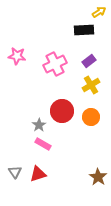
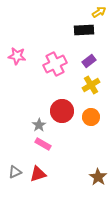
gray triangle: rotated 40 degrees clockwise
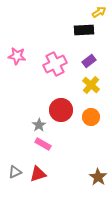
yellow cross: rotated 18 degrees counterclockwise
red circle: moved 1 px left, 1 px up
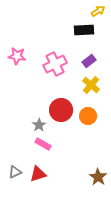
yellow arrow: moved 1 px left, 1 px up
orange circle: moved 3 px left, 1 px up
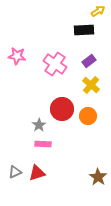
pink cross: rotated 30 degrees counterclockwise
red circle: moved 1 px right, 1 px up
pink rectangle: rotated 28 degrees counterclockwise
red triangle: moved 1 px left, 1 px up
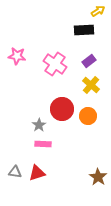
gray triangle: rotated 32 degrees clockwise
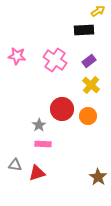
pink cross: moved 4 px up
gray triangle: moved 7 px up
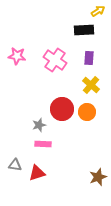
purple rectangle: moved 3 px up; rotated 48 degrees counterclockwise
orange circle: moved 1 px left, 4 px up
gray star: rotated 16 degrees clockwise
brown star: rotated 18 degrees clockwise
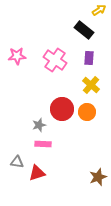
yellow arrow: moved 1 px right, 1 px up
black rectangle: rotated 42 degrees clockwise
pink star: rotated 12 degrees counterclockwise
gray triangle: moved 2 px right, 3 px up
